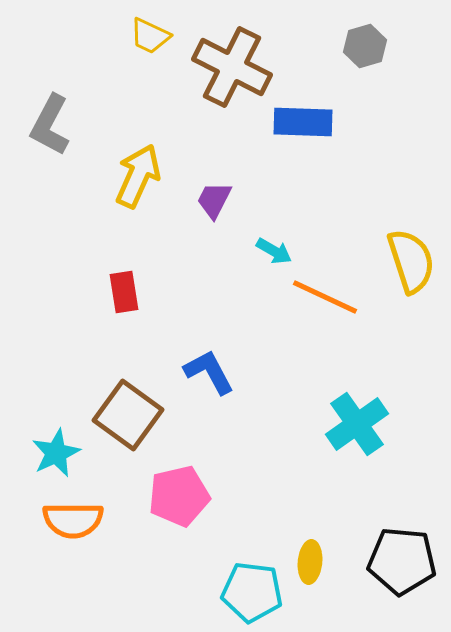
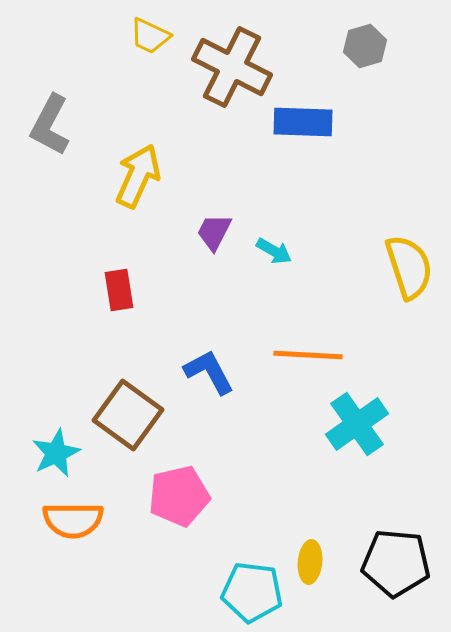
purple trapezoid: moved 32 px down
yellow semicircle: moved 2 px left, 6 px down
red rectangle: moved 5 px left, 2 px up
orange line: moved 17 px left, 58 px down; rotated 22 degrees counterclockwise
black pentagon: moved 6 px left, 2 px down
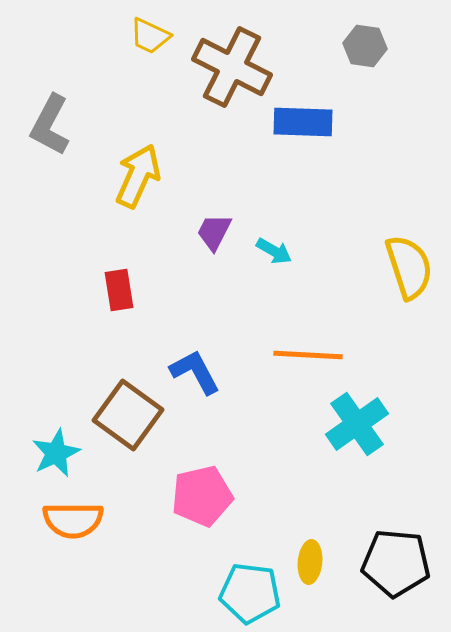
gray hexagon: rotated 24 degrees clockwise
blue L-shape: moved 14 px left
pink pentagon: moved 23 px right
cyan pentagon: moved 2 px left, 1 px down
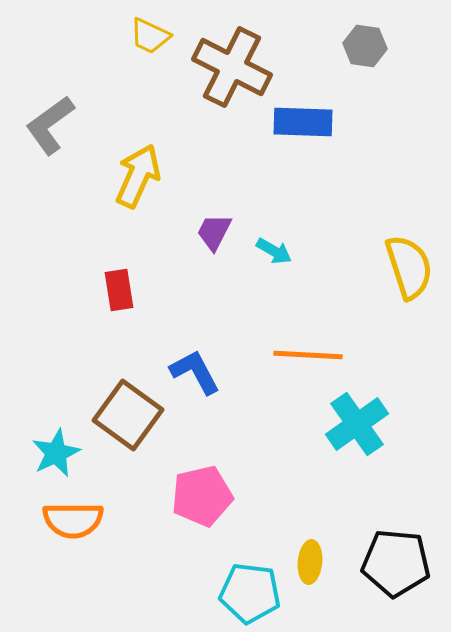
gray L-shape: rotated 26 degrees clockwise
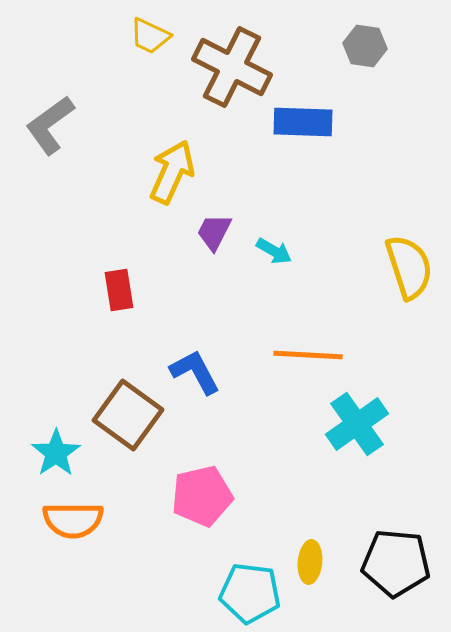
yellow arrow: moved 34 px right, 4 px up
cyan star: rotated 9 degrees counterclockwise
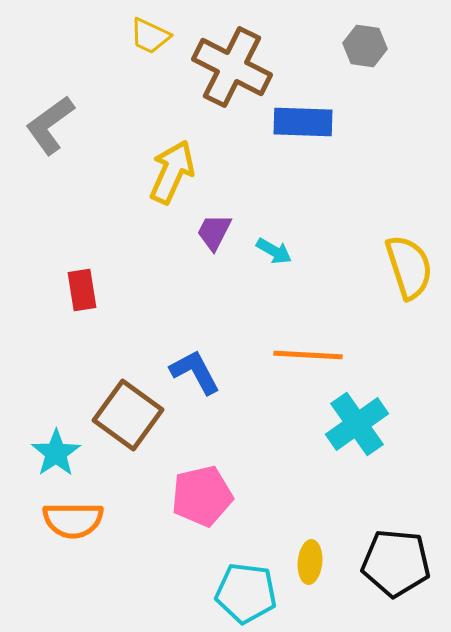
red rectangle: moved 37 px left
cyan pentagon: moved 4 px left
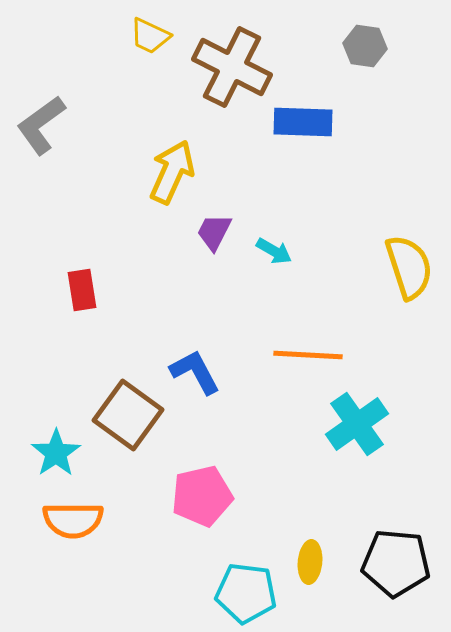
gray L-shape: moved 9 px left
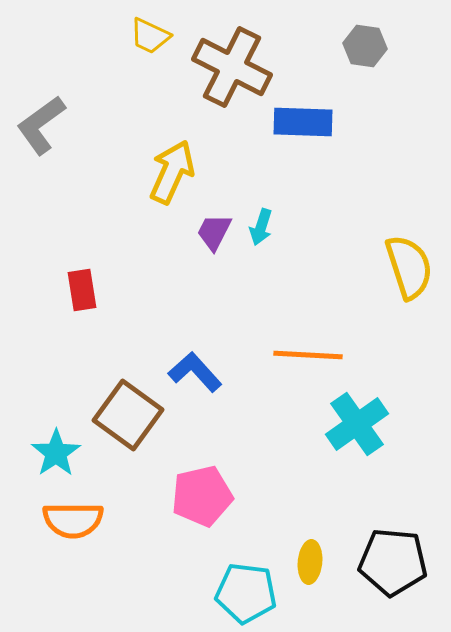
cyan arrow: moved 13 px left, 24 px up; rotated 78 degrees clockwise
blue L-shape: rotated 14 degrees counterclockwise
black pentagon: moved 3 px left, 1 px up
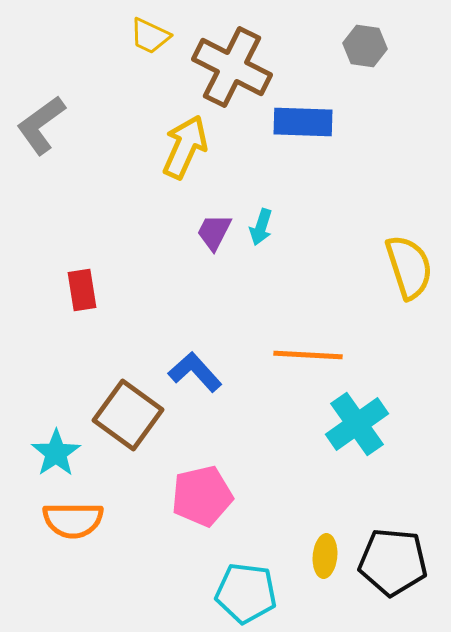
yellow arrow: moved 13 px right, 25 px up
yellow ellipse: moved 15 px right, 6 px up
